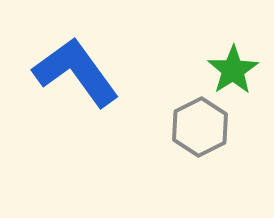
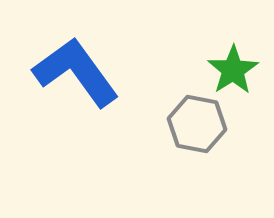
gray hexagon: moved 3 px left, 3 px up; rotated 22 degrees counterclockwise
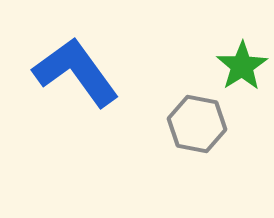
green star: moved 9 px right, 4 px up
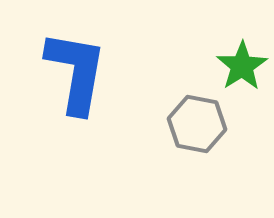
blue L-shape: rotated 46 degrees clockwise
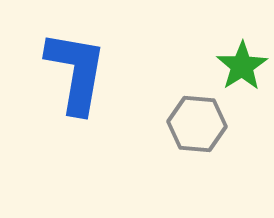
gray hexagon: rotated 6 degrees counterclockwise
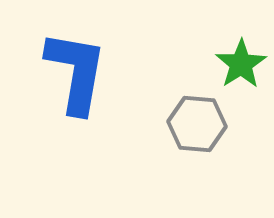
green star: moved 1 px left, 2 px up
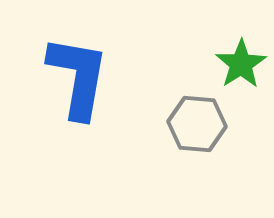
blue L-shape: moved 2 px right, 5 px down
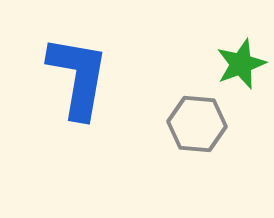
green star: rotated 12 degrees clockwise
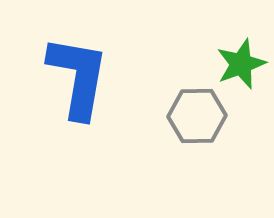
gray hexagon: moved 8 px up; rotated 6 degrees counterclockwise
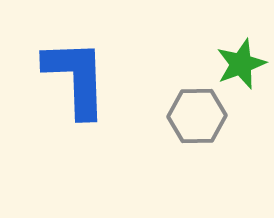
blue L-shape: moved 2 px left, 1 px down; rotated 12 degrees counterclockwise
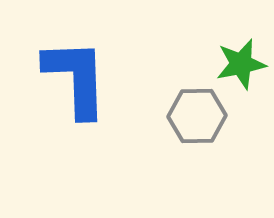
green star: rotated 9 degrees clockwise
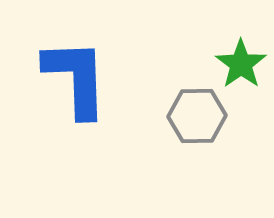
green star: rotated 24 degrees counterclockwise
